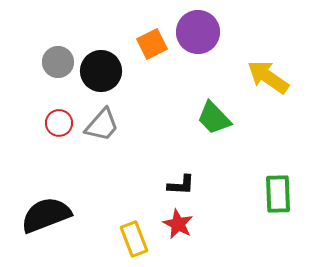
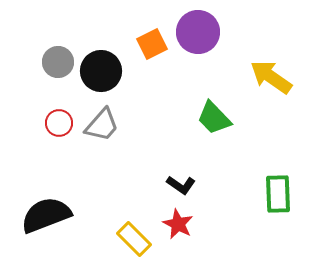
yellow arrow: moved 3 px right
black L-shape: rotated 32 degrees clockwise
yellow rectangle: rotated 24 degrees counterclockwise
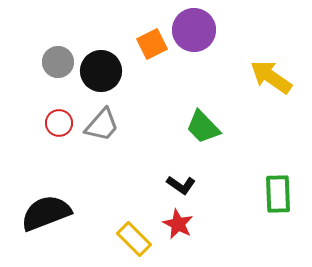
purple circle: moved 4 px left, 2 px up
green trapezoid: moved 11 px left, 9 px down
black semicircle: moved 2 px up
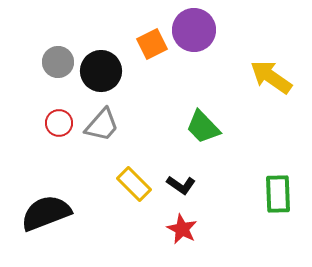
red star: moved 4 px right, 5 px down
yellow rectangle: moved 55 px up
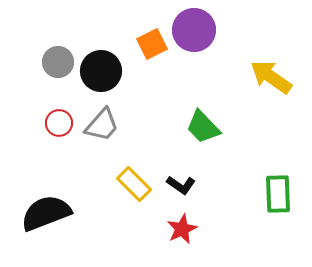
red star: rotated 20 degrees clockwise
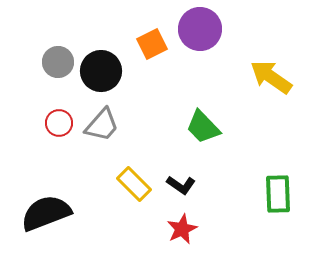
purple circle: moved 6 px right, 1 px up
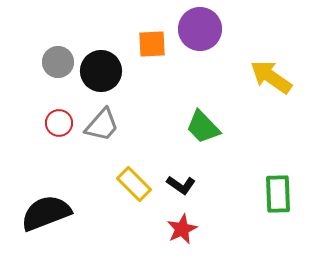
orange square: rotated 24 degrees clockwise
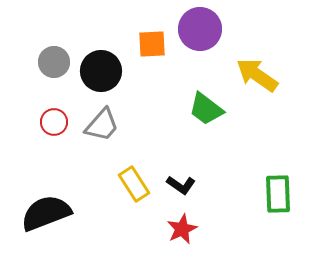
gray circle: moved 4 px left
yellow arrow: moved 14 px left, 2 px up
red circle: moved 5 px left, 1 px up
green trapezoid: moved 3 px right, 18 px up; rotated 9 degrees counterclockwise
yellow rectangle: rotated 12 degrees clockwise
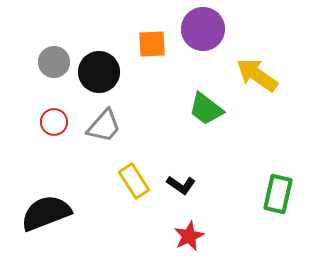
purple circle: moved 3 px right
black circle: moved 2 px left, 1 px down
gray trapezoid: moved 2 px right, 1 px down
yellow rectangle: moved 3 px up
green rectangle: rotated 15 degrees clockwise
red star: moved 7 px right, 7 px down
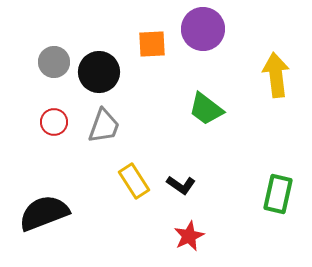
yellow arrow: moved 19 px right; rotated 48 degrees clockwise
gray trapezoid: rotated 21 degrees counterclockwise
black semicircle: moved 2 px left
